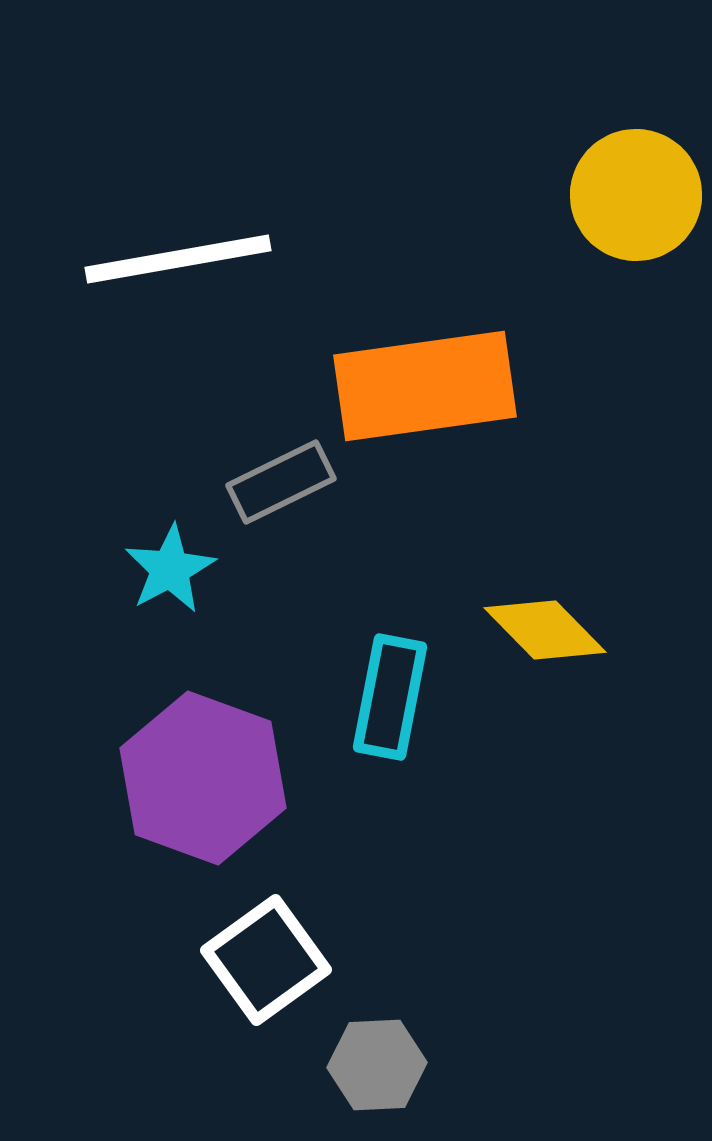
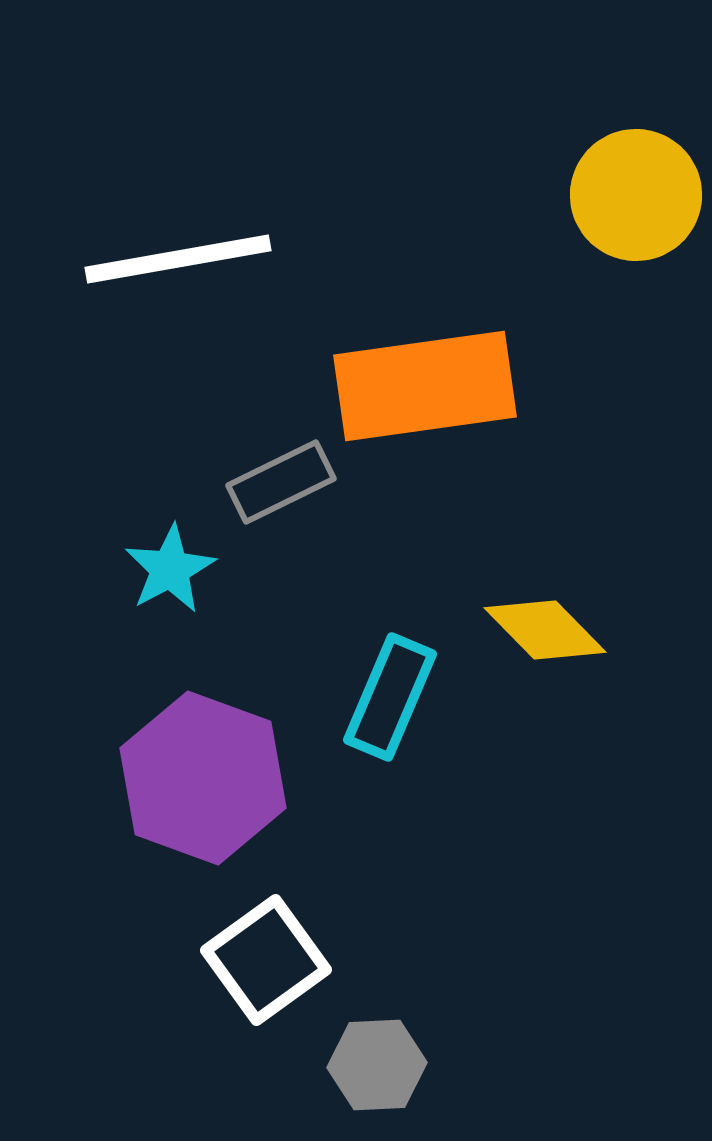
cyan rectangle: rotated 12 degrees clockwise
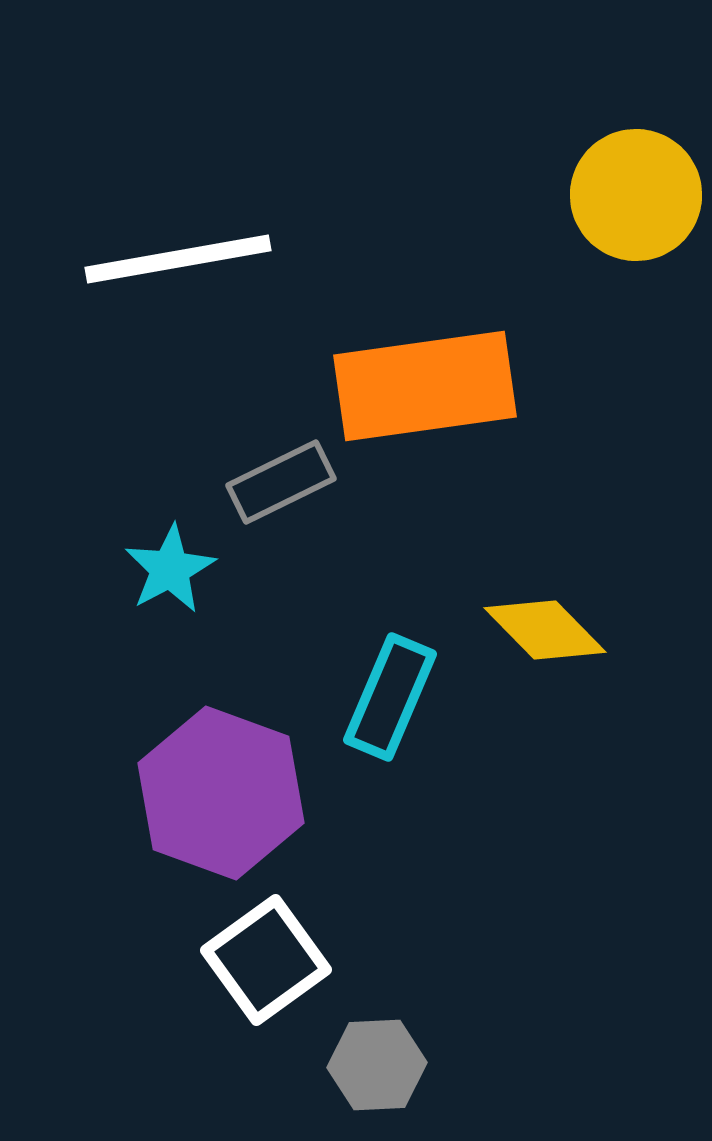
purple hexagon: moved 18 px right, 15 px down
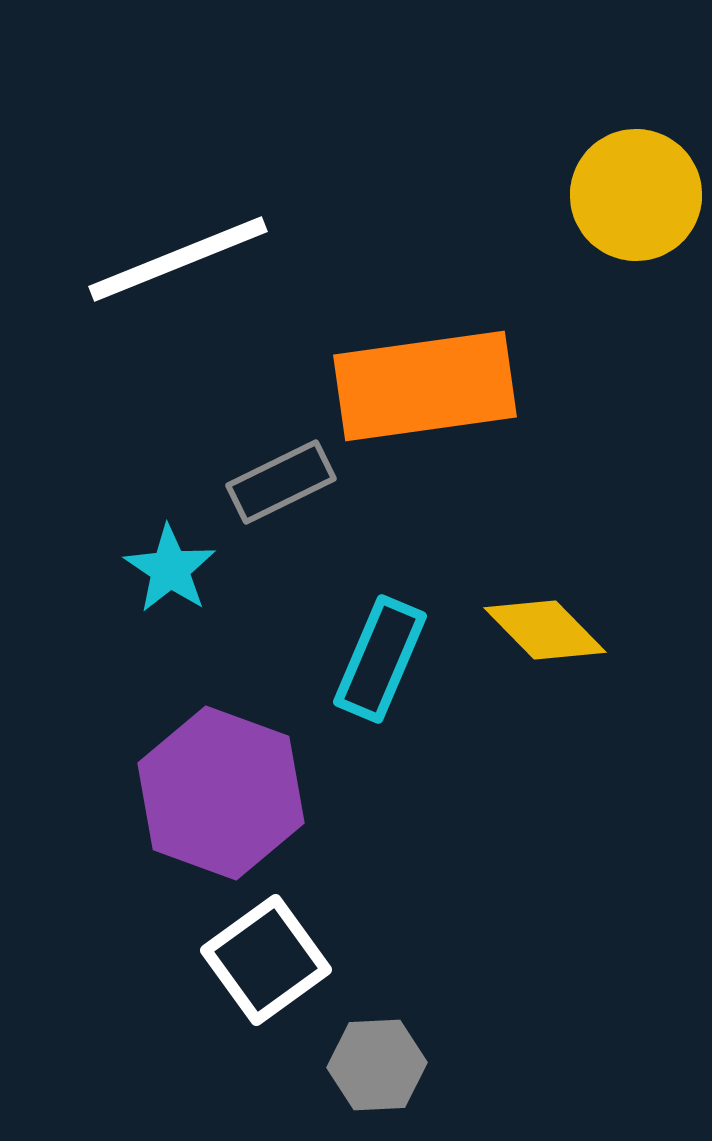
white line: rotated 12 degrees counterclockwise
cyan star: rotated 10 degrees counterclockwise
cyan rectangle: moved 10 px left, 38 px up
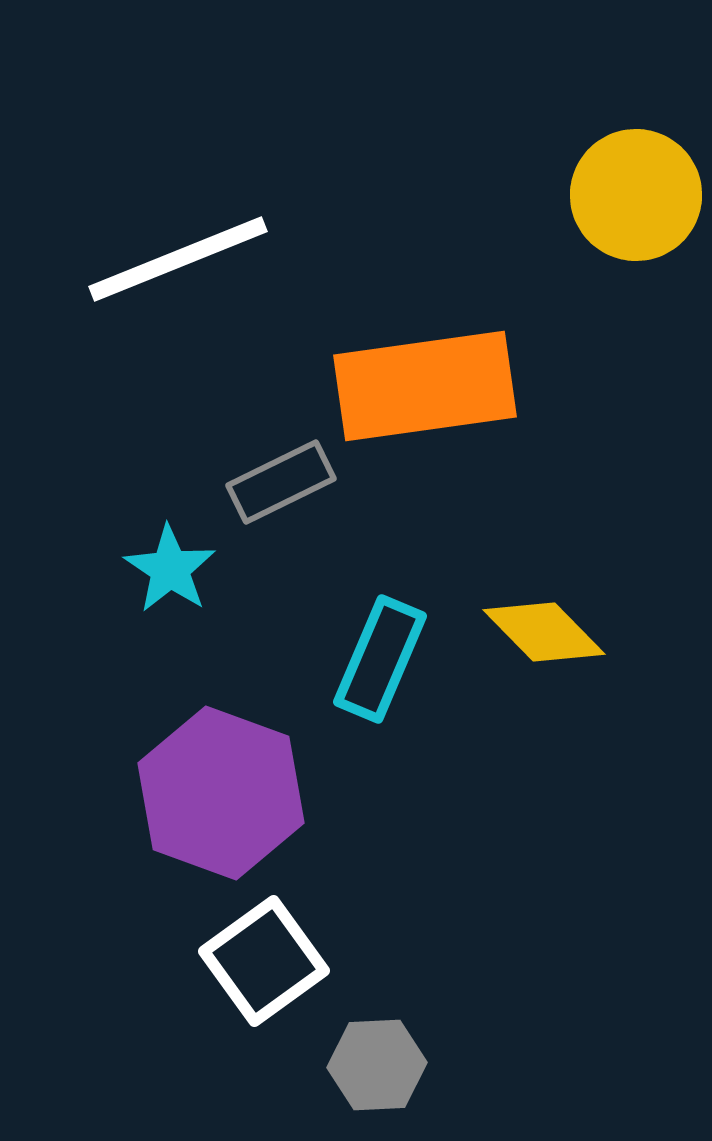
yellow diamond: moved 1 px left, 2 px down
white square: moved 2 px left, 1 px down
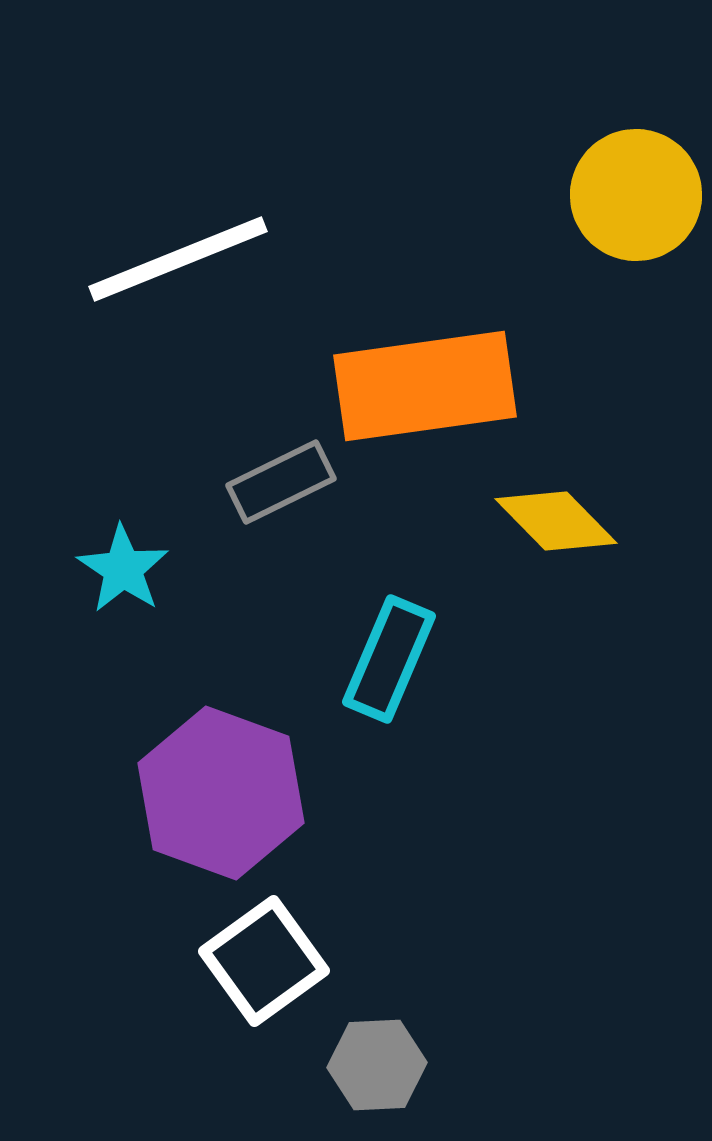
cyan star: moved 47 px left
yellow diamond: moved 12 px right, 111 px up
cyan rectangle: moved 9 px right
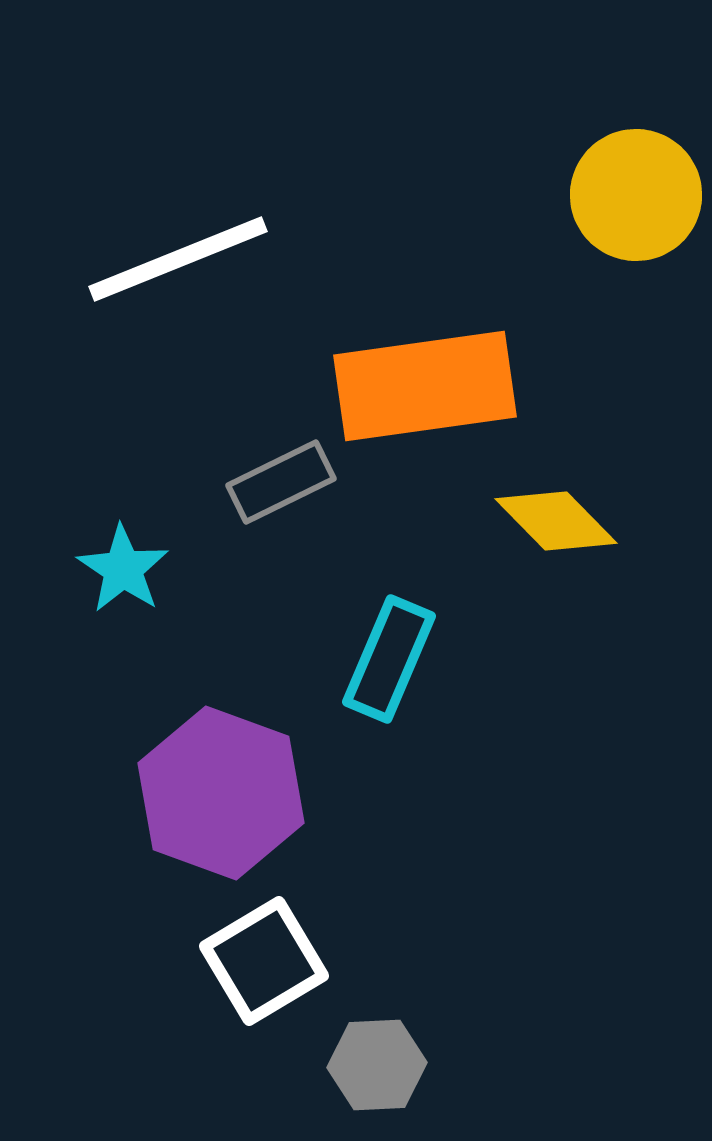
white square: rotated 5 degrees clockwise
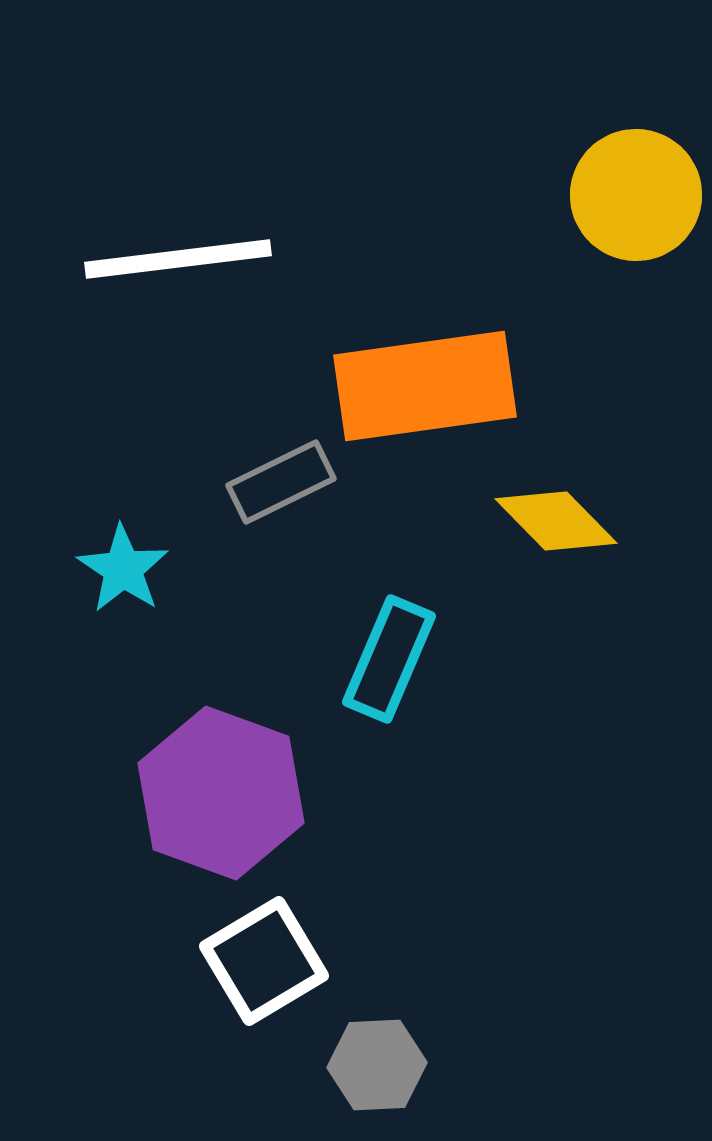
white line: rotated 15 degrees clockwise
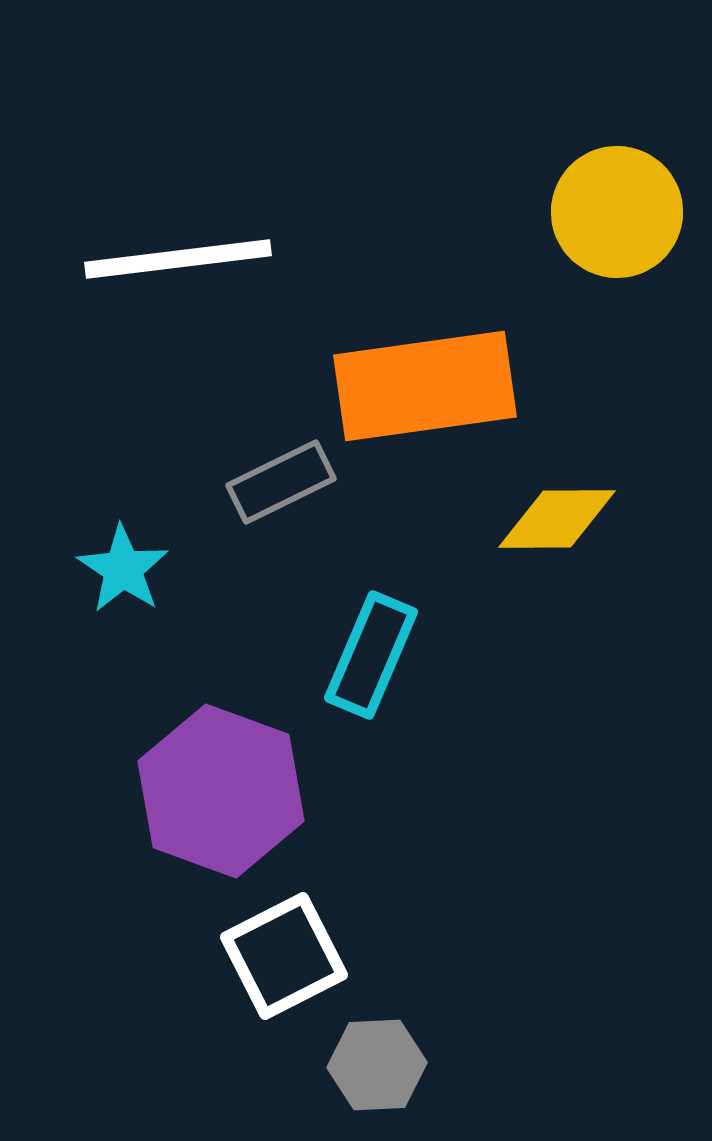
yellow circle: moved 19 px left, 17 px down
yellow diamond: moved 1 px right, 2 px up; rotated 46 degrees counterclockwise
cyan rectangle: moved 18 px left, 4 px up
purple hexagon: moved 2 px up
white square: moved 20 px right, 5 px up; rotated 4 degrees clockwise
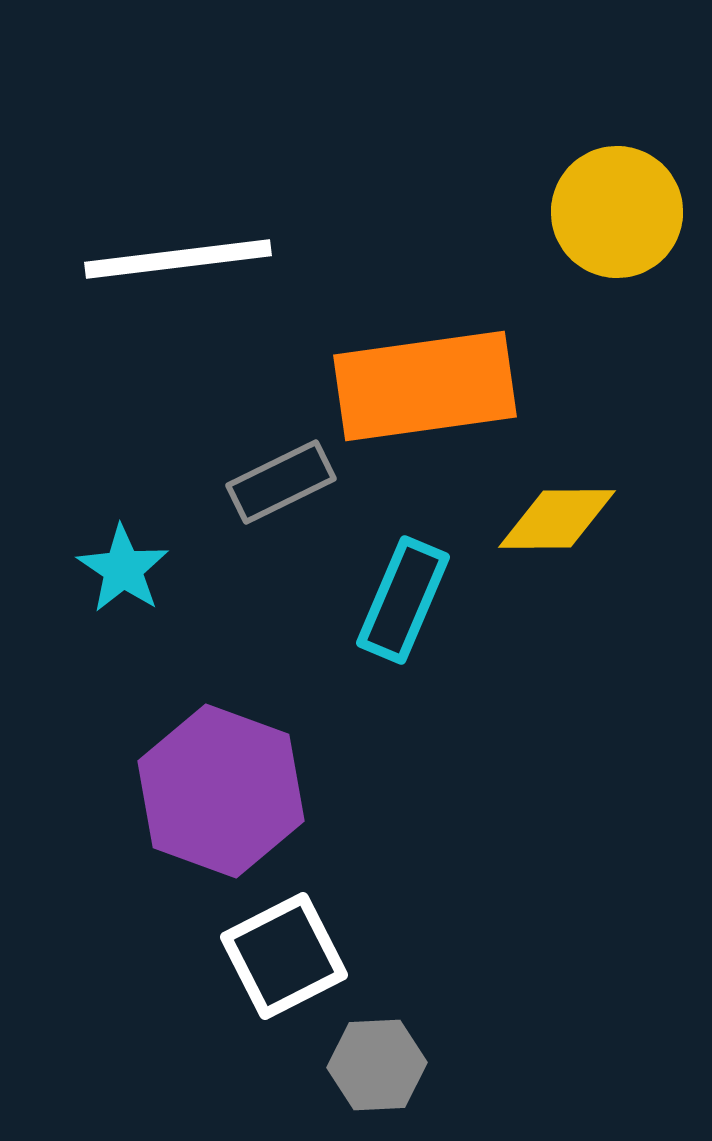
cyan rectangle: moved 32 px right, 55 px up
